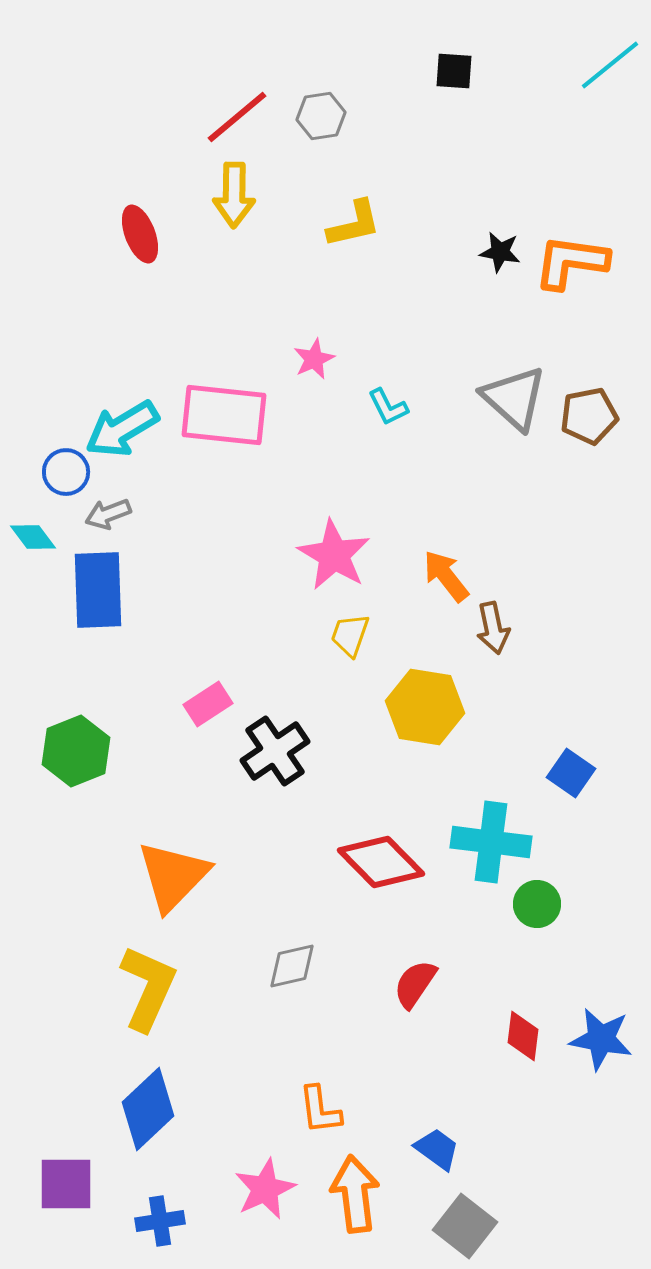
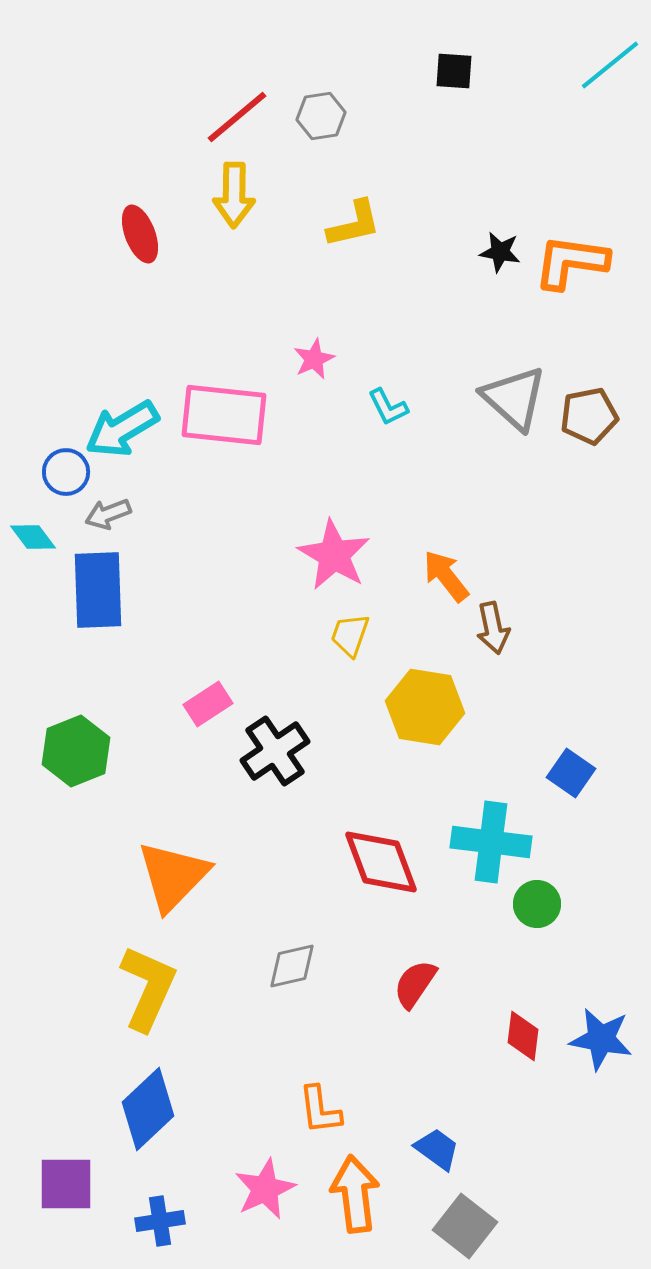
red diamond at (381, 862): rotated 24 degrees clockwise
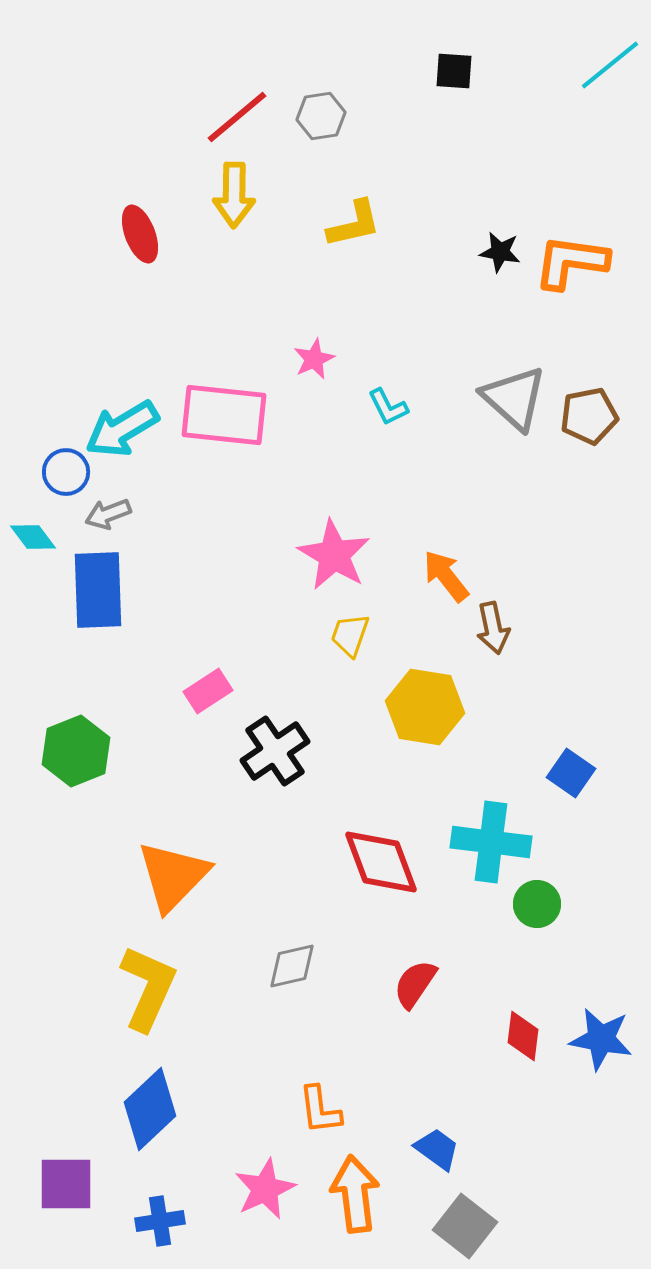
pink rectangle at (208, 704): moved 13 px up
blue diamond at (148, 1109): moved 2 px right
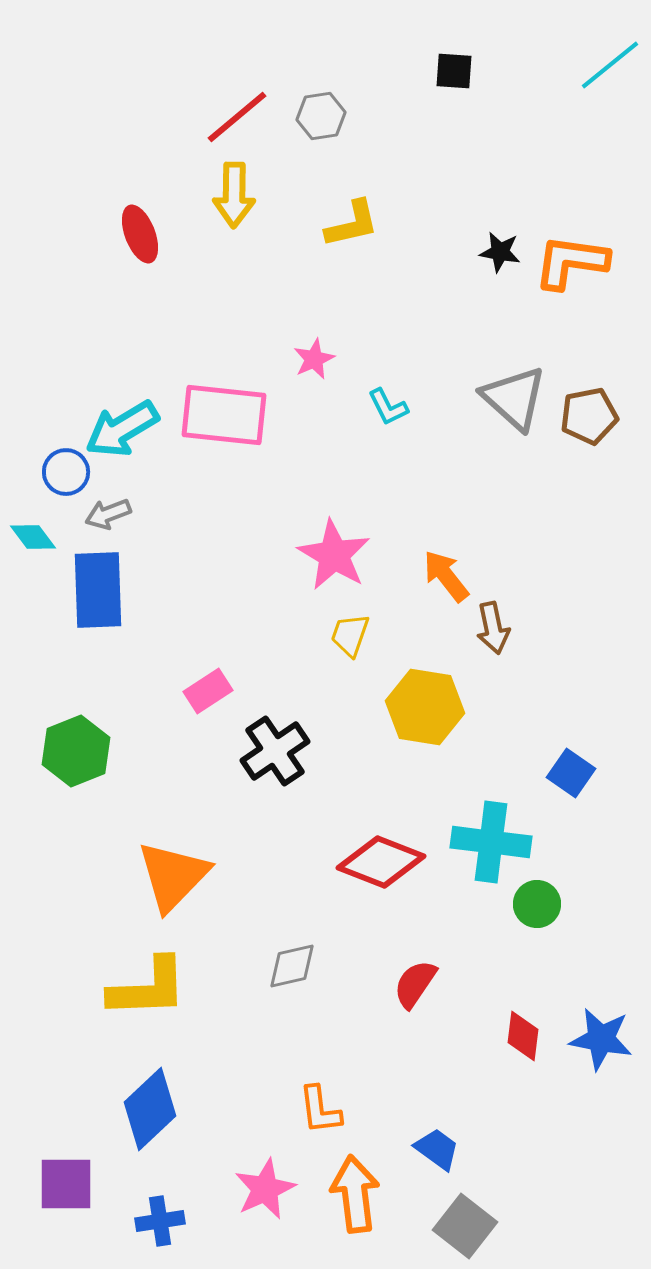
yellow L-shape at (354, 224): moved 2 px left
red diamond at (381, 862): rotated 48 degrees counterclockwise
yellow L-shape at (148, 988): rotated 64 degrees clockwise
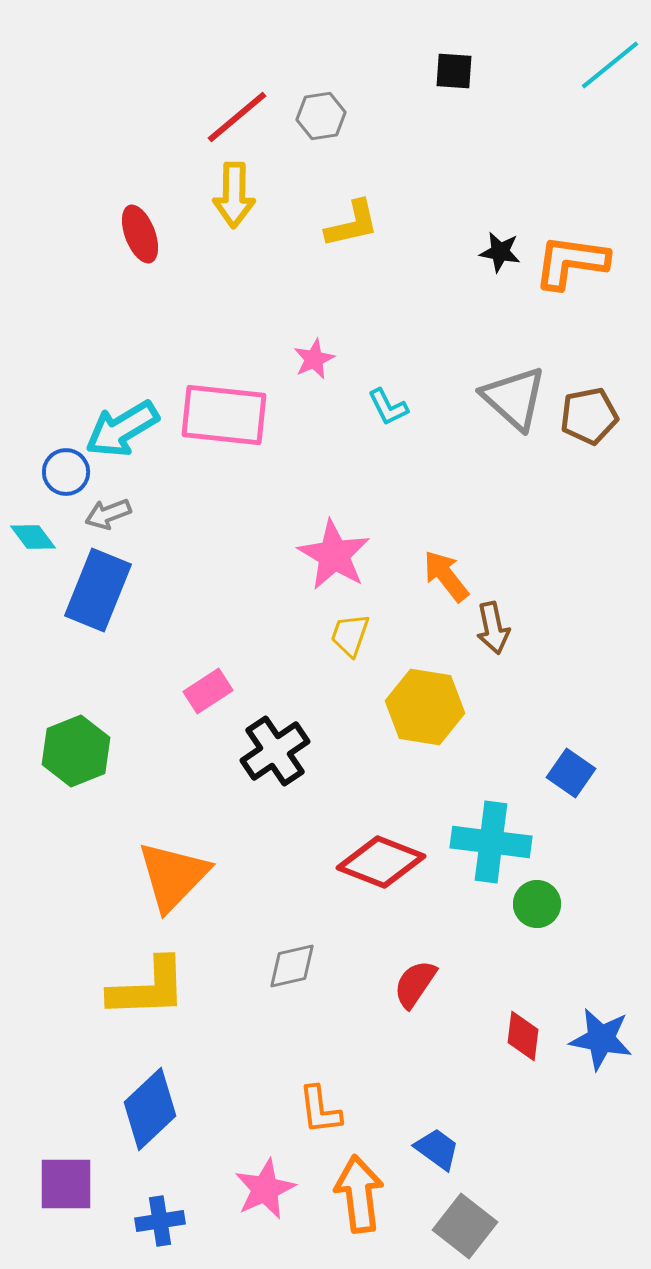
blue rectangle at (98, 590): rotated 24 degrees clockwise
orange arrow at (355, 1194): moved 4 px right
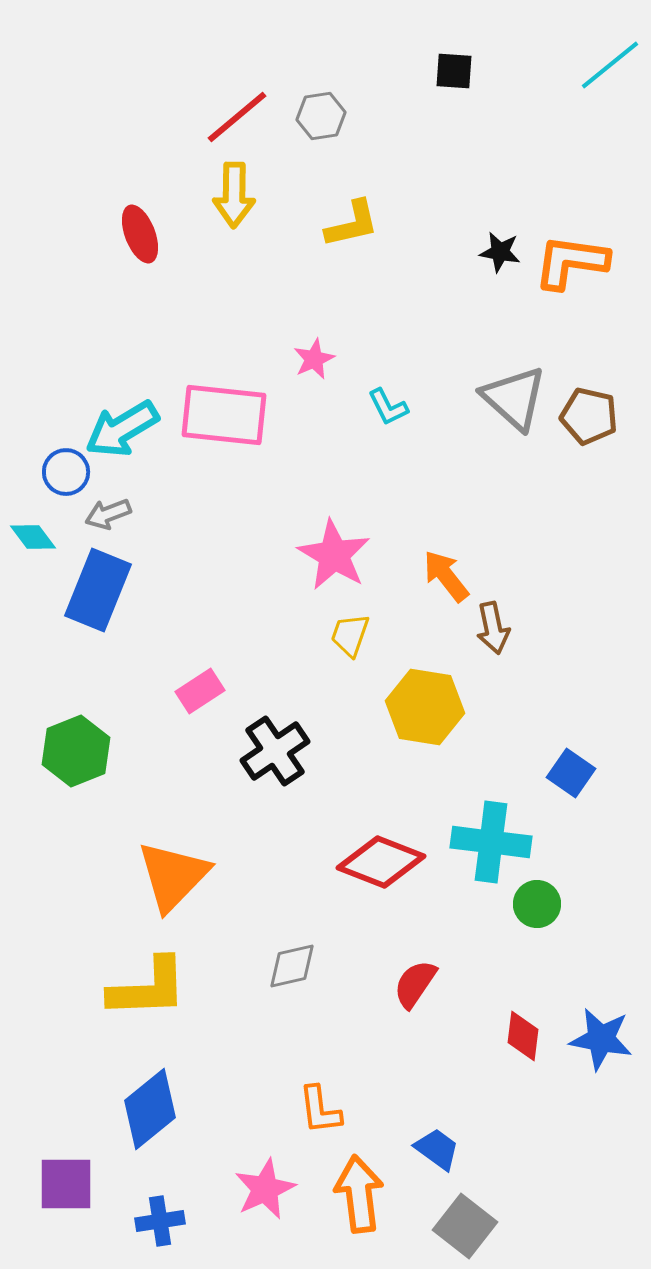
brown pentagon at (589, 416): rotated 24 degrees clockwise
pink rectangle at (208, 691): moved 8 px left
blue diamond at (150, 1109): rotated 4 degrees clockwise
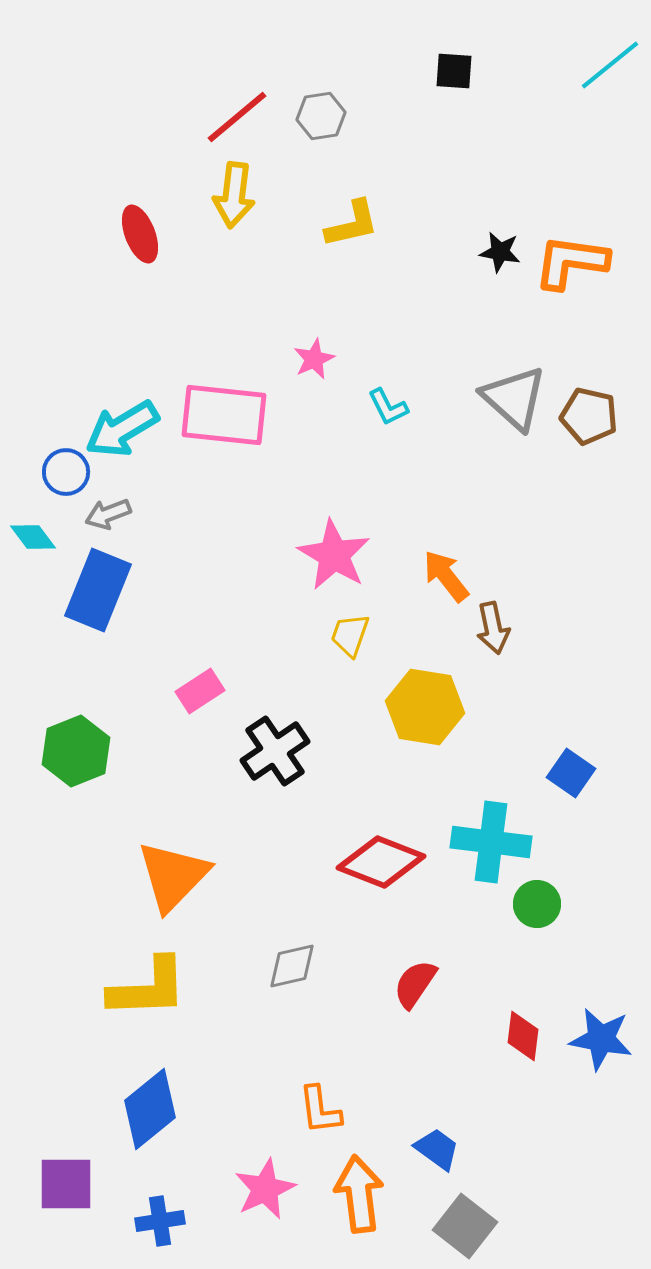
yellow arrow at (234, 195): rotated 6 degrees clockwise
